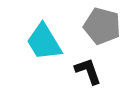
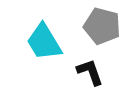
black L-shape: moved 2 px right, 1 px down
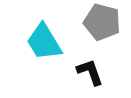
gray pentagon: moved 4 px up
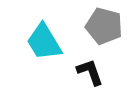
gray pentagon: moved 2 px right, 4 px down
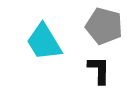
black L-shape: moved 9 px right, 2 px up; rotated 20 degrees clockwise
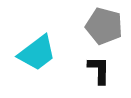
cyan trapezoid: moved 7 px left, 11 px down; rotated 96 degrees counterclockwise
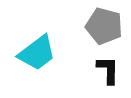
black L-shape: moved 9 px right
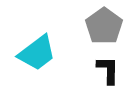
gray pentagon: rotated 21 degrees clockwise
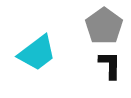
black L-shape: moved 2 px right, 5 px up
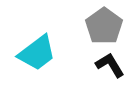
black L-shape: rotated 32 degrees counterclockwise
